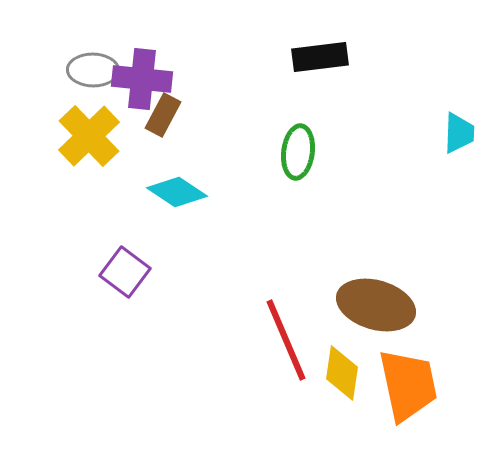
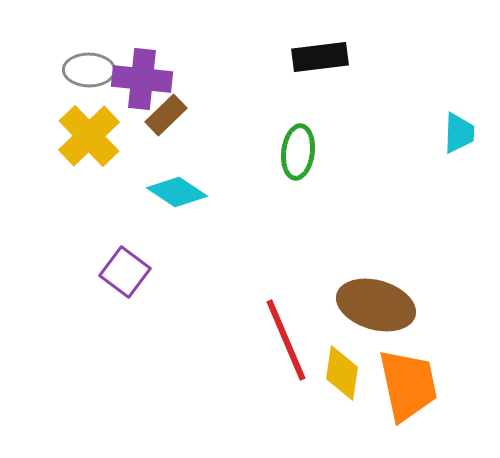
gray ellipse: moved 4 px left
brown rectangle: moved 3 px right; rotated 18 degrees clockwise
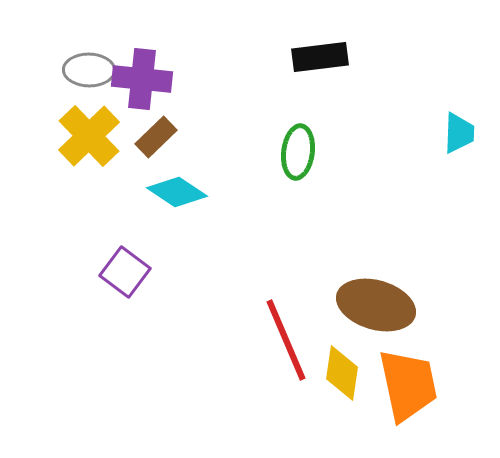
brown rectangle: moved 10 px left, 22 px down
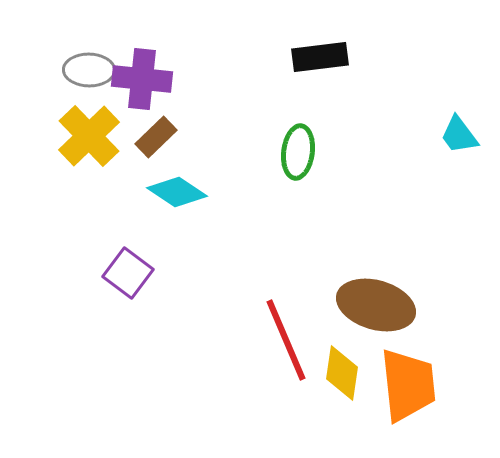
cyan trapezoid: moved 2 px down; rotated 141 degrees clockwise
purple square: moved 3 px right, 1 px down
orange trapezoid: rotated 6 degrees clockwise
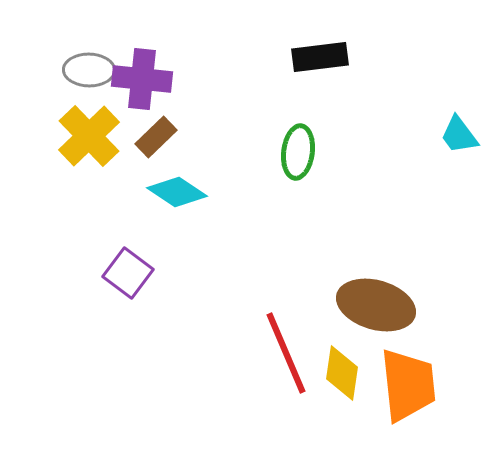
red line: moved 13 px down
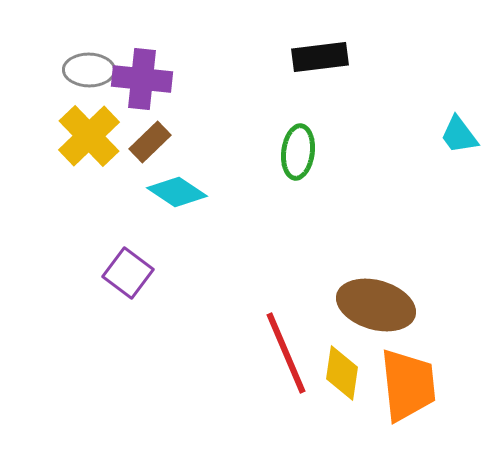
brown rectangle: moved 6 px left, 5 px down
